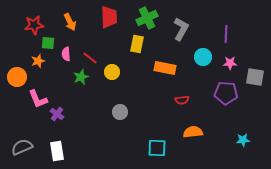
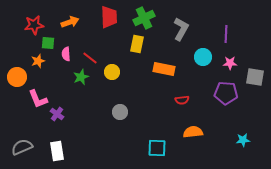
green cross: moved 3 px left
orange arrow: rotated 84 degrees counterclockwise
orange rectangle: moved 1 px left, 1 px down
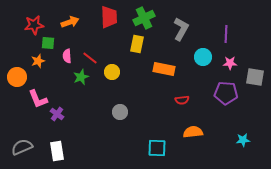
pink semicircle: moved 1 px right, 2 px down
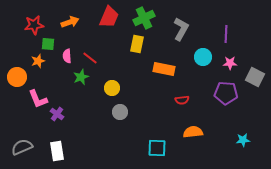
red trapezoid: rotated 25 degrees clockwise
green square: moved 1 px down
yellow circle: moved 16 px down
gray square: rotated 18 degrees clockwise
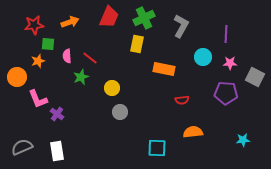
gray L-shape: moved 3 px up
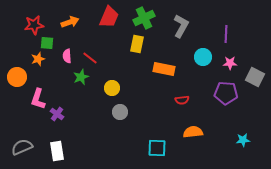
green square: moved 1 px left, 1 px up
orange star: moved 2 px up
pink L-shape: rotated 40 degrees clockwise
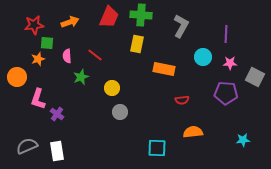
green cross: moved 3 px left, 3 px up; rotated 30 degrees clockwise
red line: moved 5 px right, 3 px up
gray semicircle: moved 5 px right, 1 px up
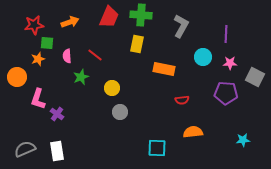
gray semicircle: moved 2 px left, 3 px down
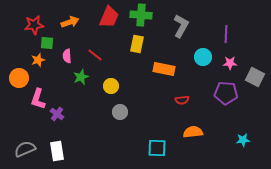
orange star: moved 1 px down
orange circle: moved 2 px right, 1 px down
yellow circle: moved 1 px left, 2 px up
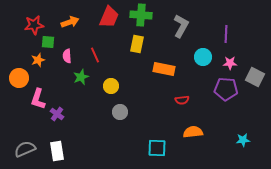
green square: moved 1 px right, 1 px up
red line: rotated 28 degrees clockwise
purple pentagon: moved 4 px up
